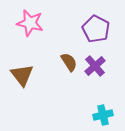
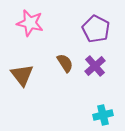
brown semicircle: moved 4 px left, 1 px down
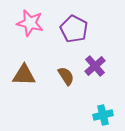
purple pentagon: moved 22 px left
brown semicircle: moved 1 px right, 13 px down
brown triangle: moved 2 px right; rotated 50 degrees counterclockwise
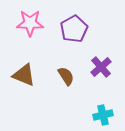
pink star: rotated 12 degrees counterclockwise
purple pentagon: rotated 16 degrees clockwise
purple cross: moved 6 px right, 1 px down
brown triangle: rotated 20 degrees clockwise
